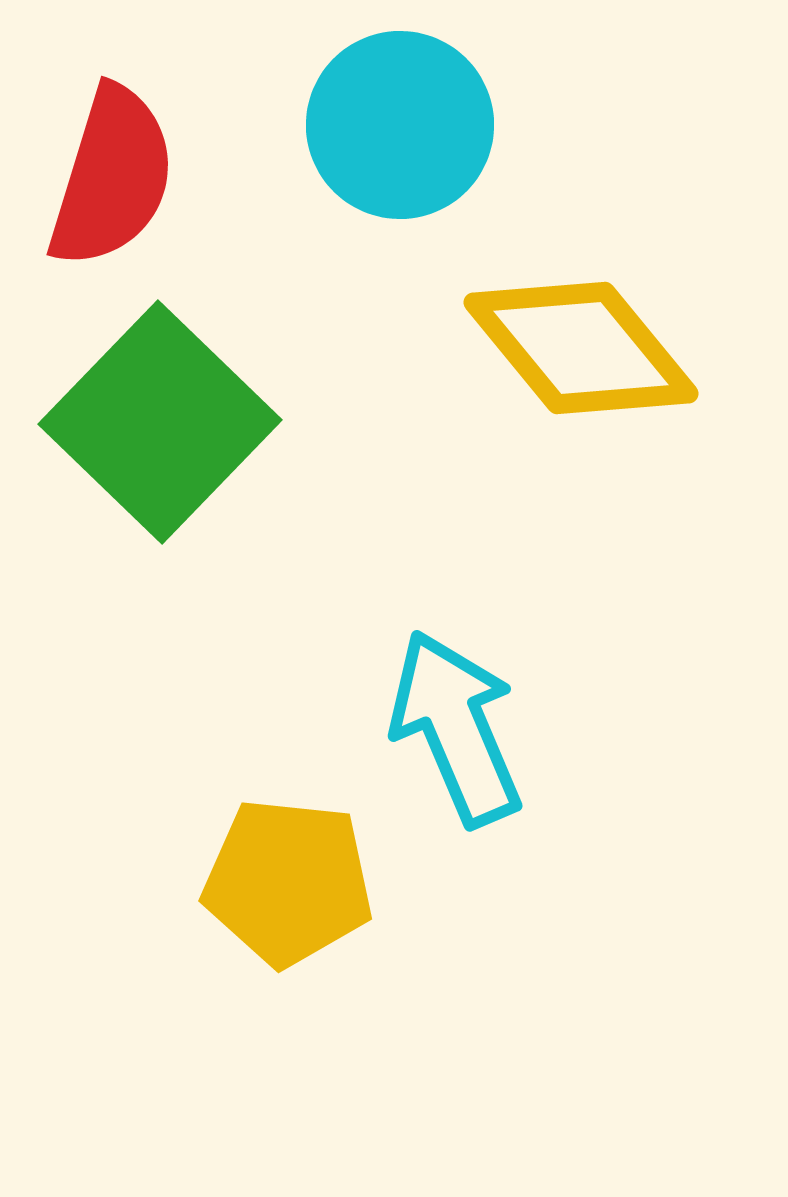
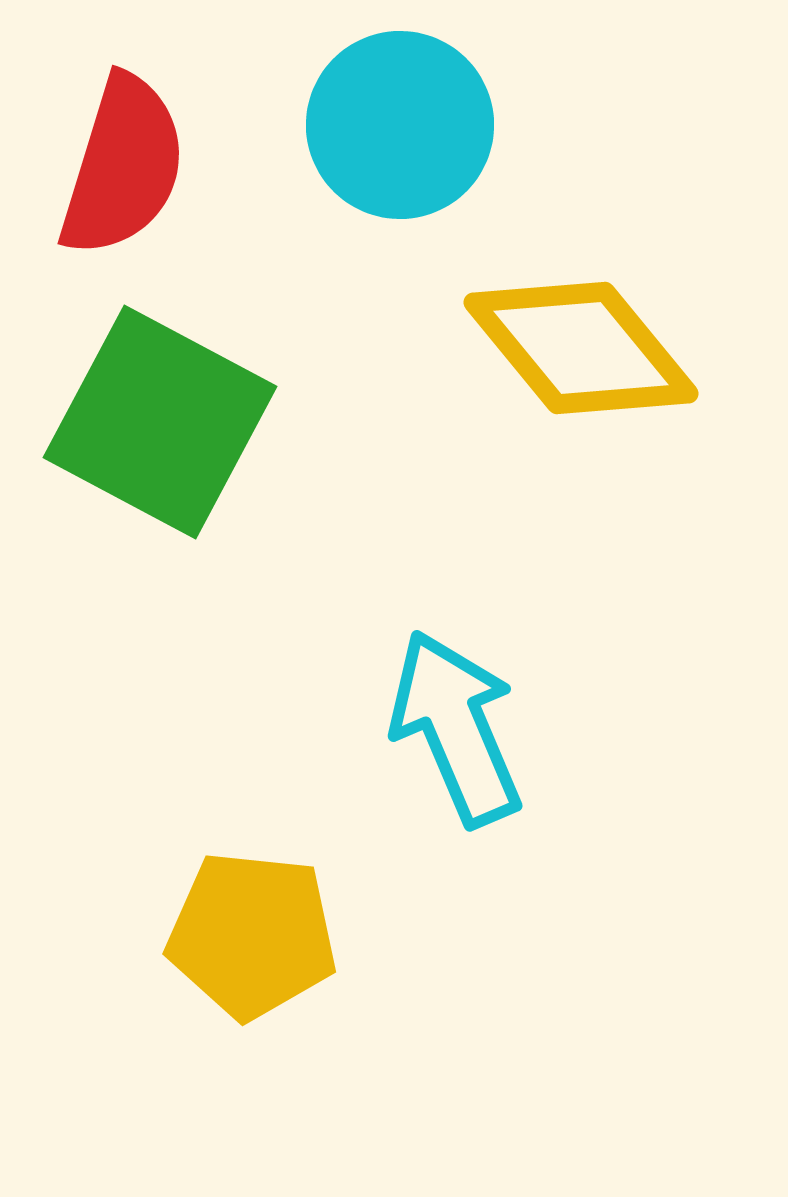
red semicircle: moved 11 px right, 11 px up
green square: rotated 16 degrees counterclockwise
yellow pentagon: moved 36 px left, 53 px down
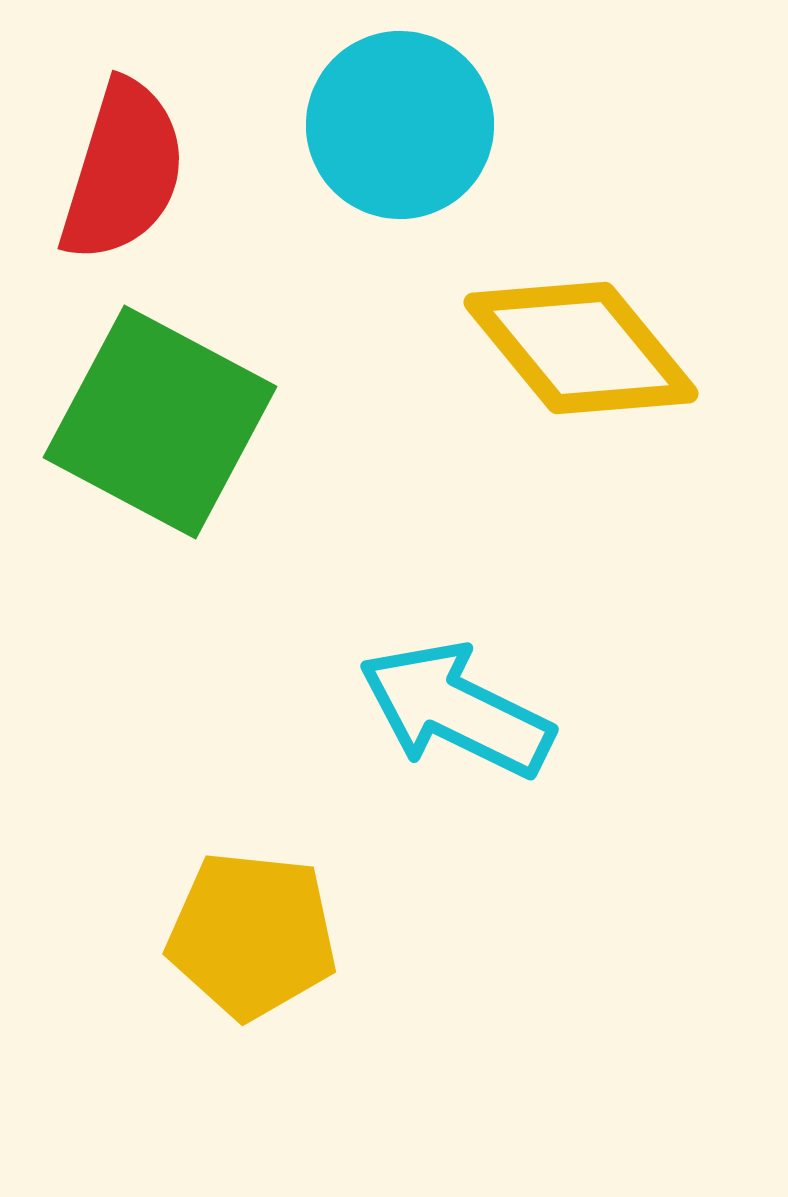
red semicircle: moved 5 px down
cyan arrow: moved 18 px up; rotated 41 degrees counterclockwise
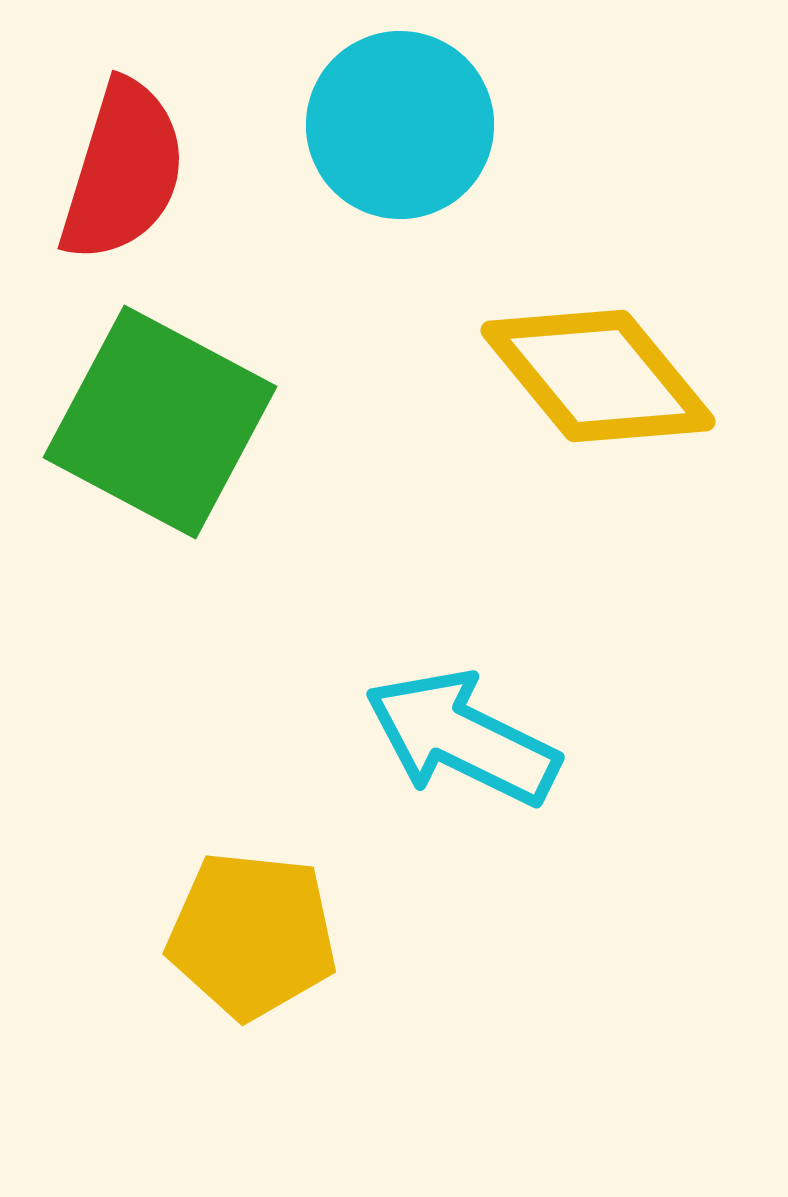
yellow diamond: moved 17 px right, 28 px down
cyan arrow: moved 6 px right, 28 px down
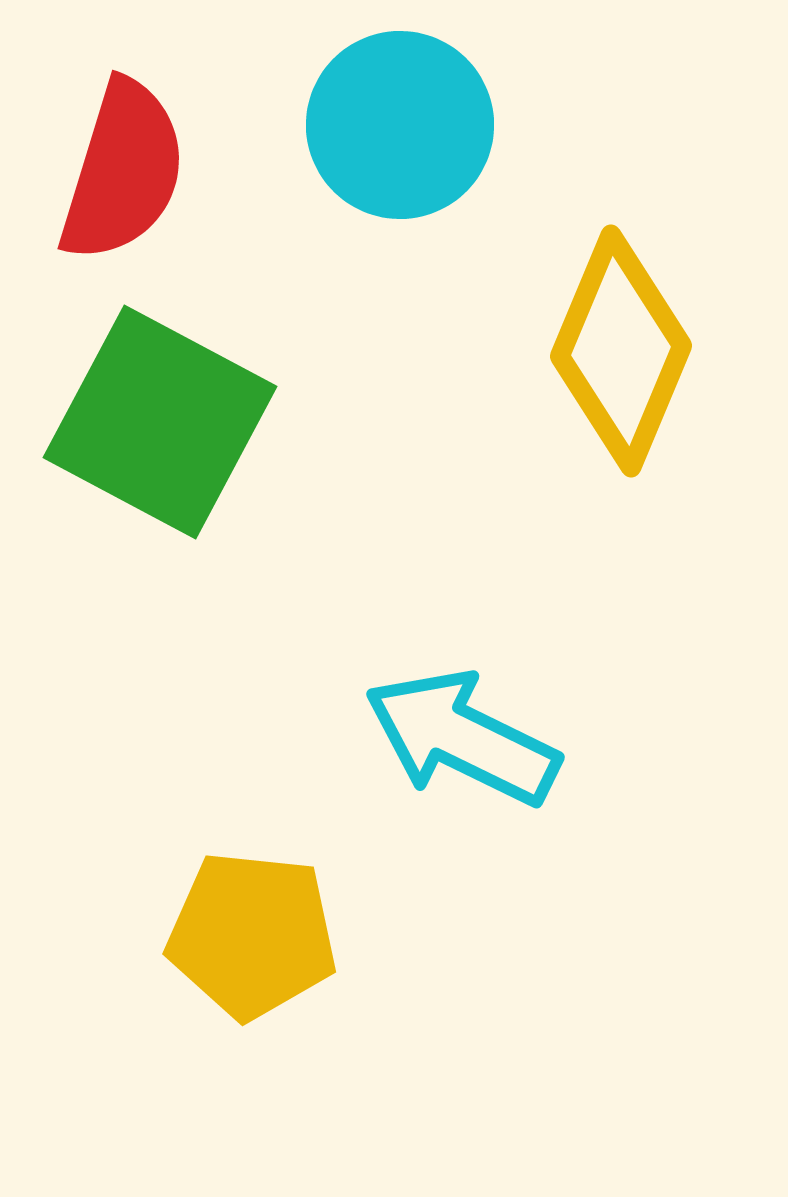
yellow diamond: moved 23 px right, 25 px up; rotated 62 degrees clockwise
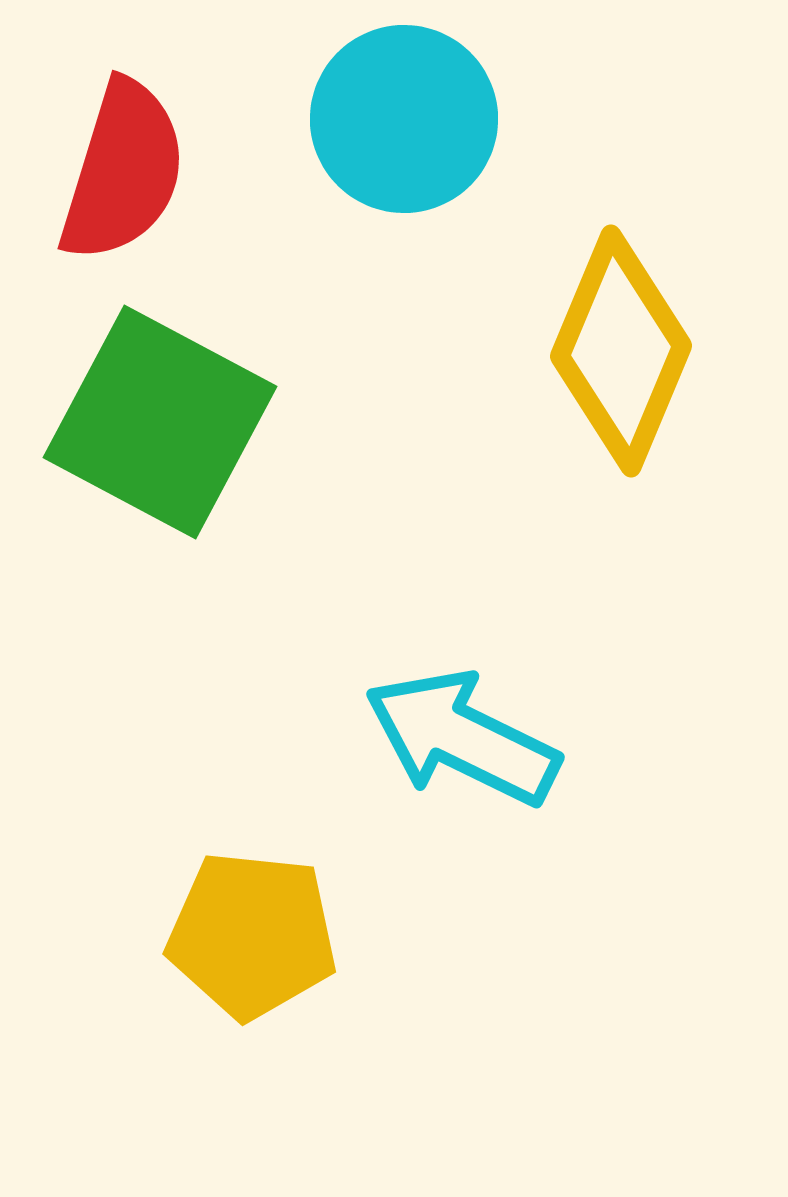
cyan circle: moved 4 px right, 6 px up
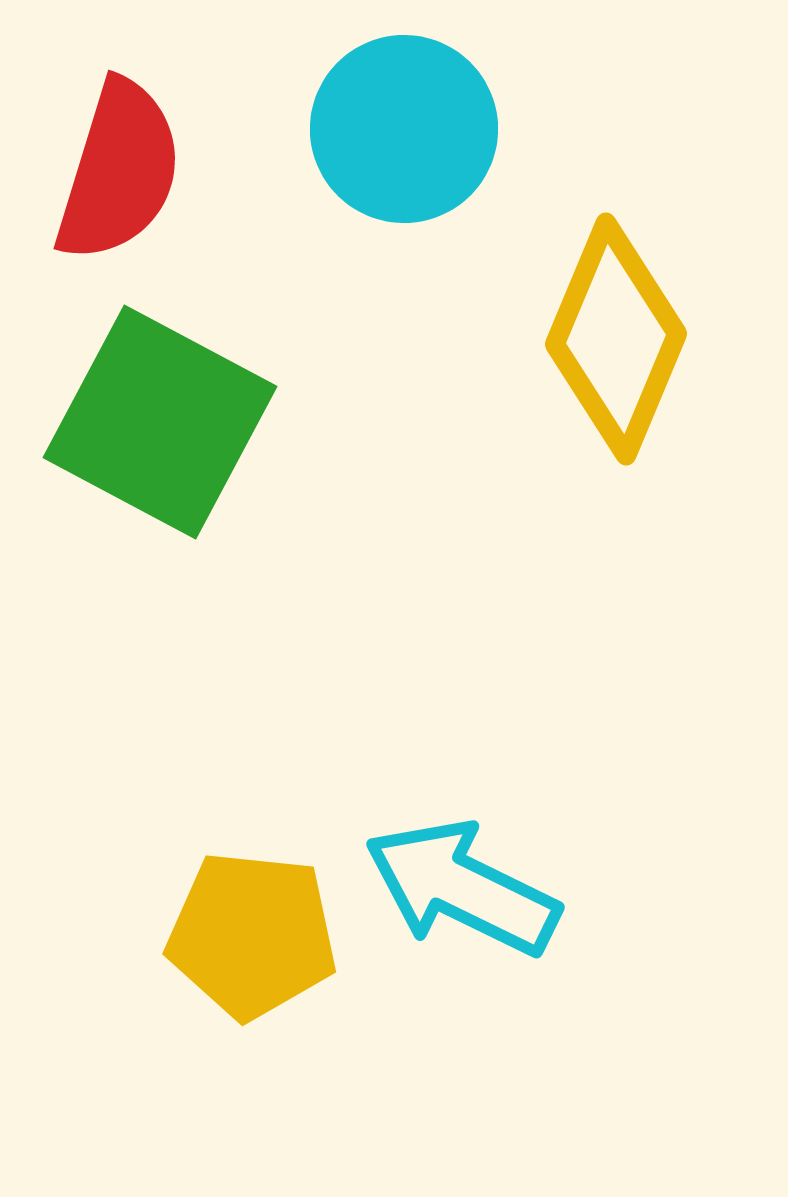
cyan circle: moved 10 px down
red semicircle: moved 4 px left
yellow diamond: moved 5 px left, 12 px up
cyan arrow: moved 150 px down
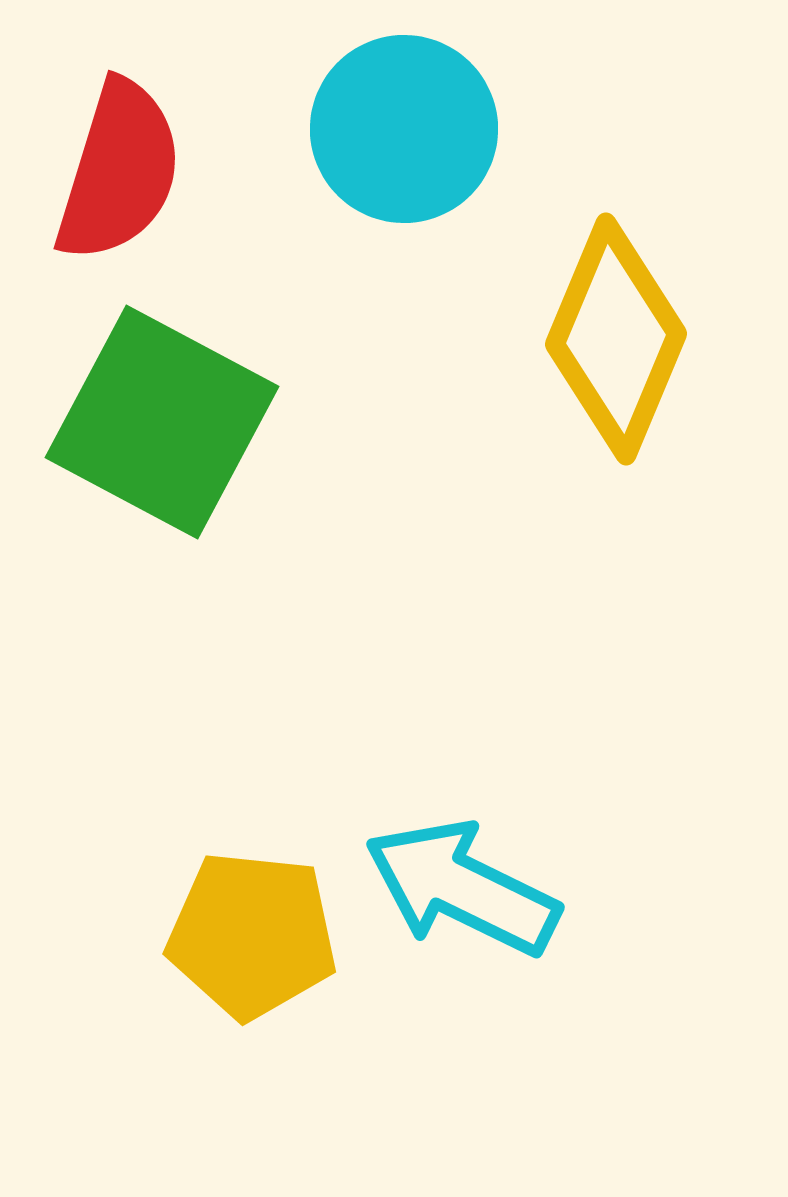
green square: moved 2 px right
